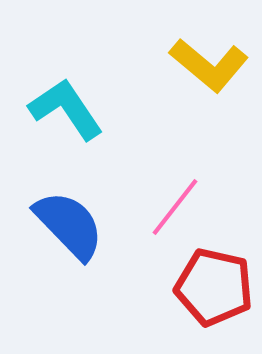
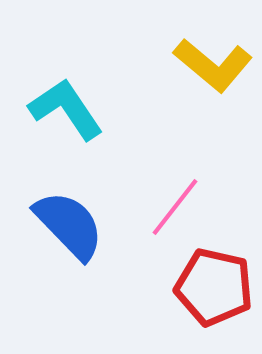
yellow L-shape: moved 4 px right
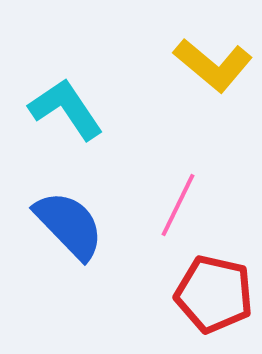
pink line: moved 3 px right, 2 px up; rotated 12 degrees counterclockwise
red pentagon: moved 7 px down
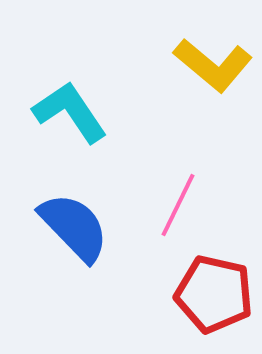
cyan L-shape: moved 4 px right, 3 px down
blue semicircle: moved 5 px right, 2 px down
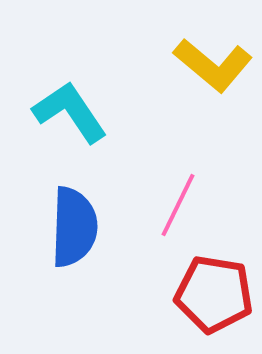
blue semicircle: rotated 46 degrees clockwise
red pentagon: rotated 4 degrees counterclockwise
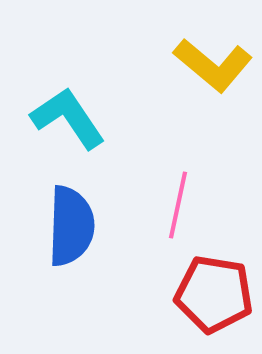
cyan L-shape: moved 2 px left, 6 px down
pink line: rotated 14 degrees counterclockwise
blue semicircle: moved 3 px left, 1 px up
